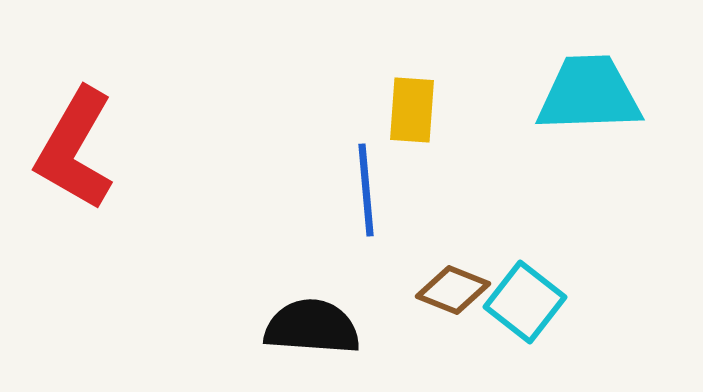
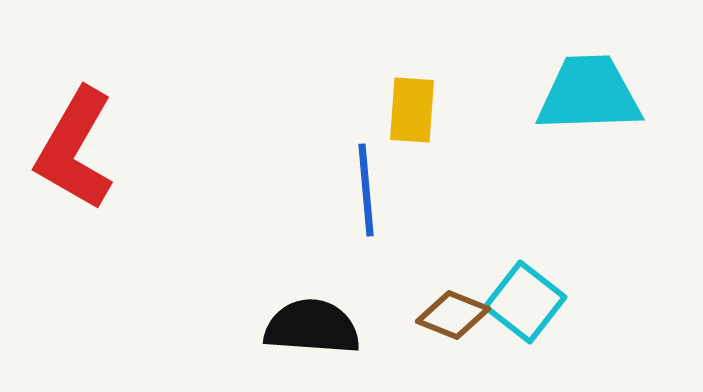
brown diamond: moved 25 px down
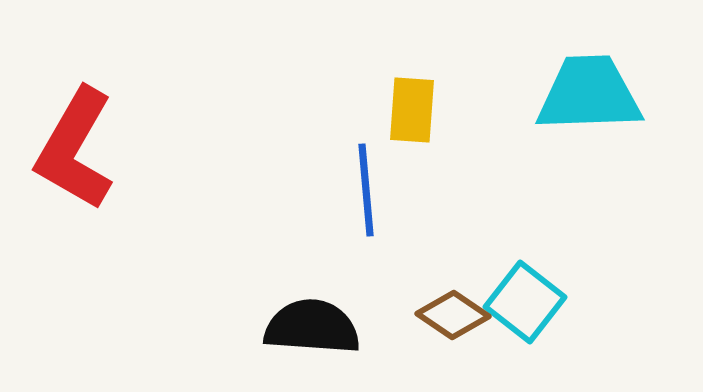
brown diamond: rotated 12 degrees clockwise
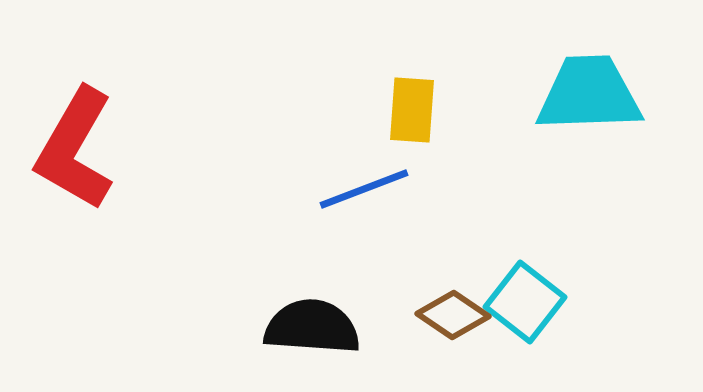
blue line: moved 2 px left, 1 px up; rotated 74 degrees clockwise
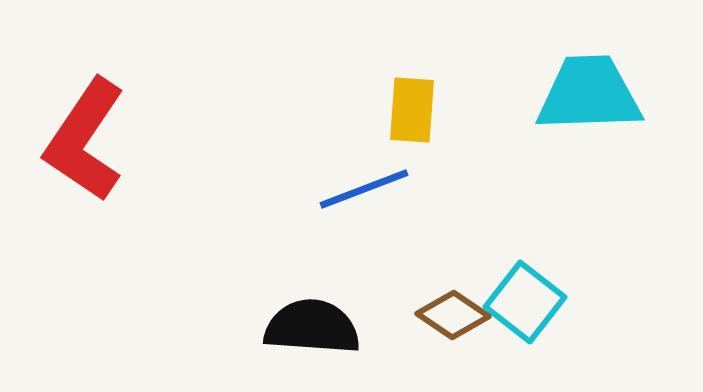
red L-shape: moved 10 px right, 9 px up; rotated 4 degrees clockwise
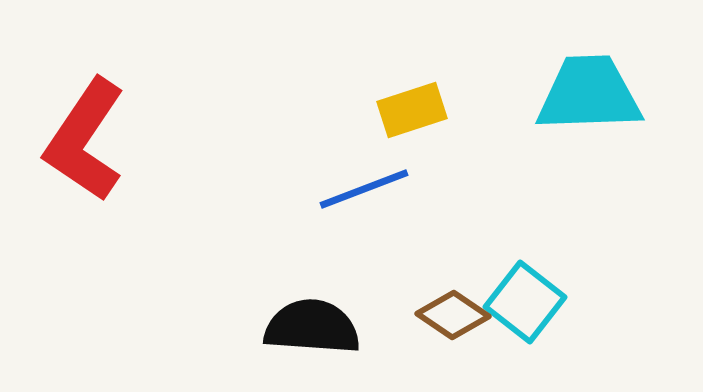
yellow rectangle: rotated 68 degrees clockwise
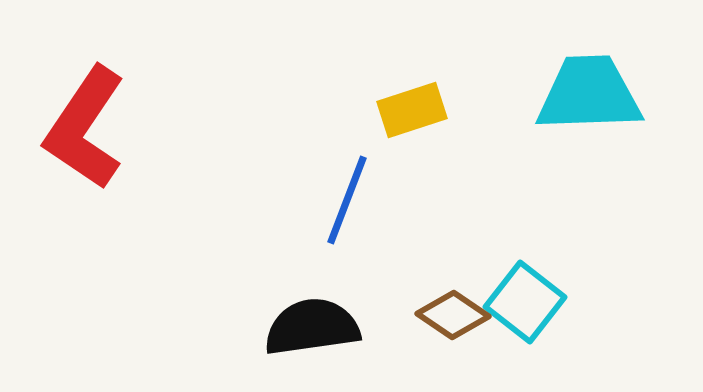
red L-shape: moved 12 px up
blue line: moved 17 px left, 11 px down; rotated 48 degrees counterclockwise
black semicircle: rotated 12 degrees counterclockwise
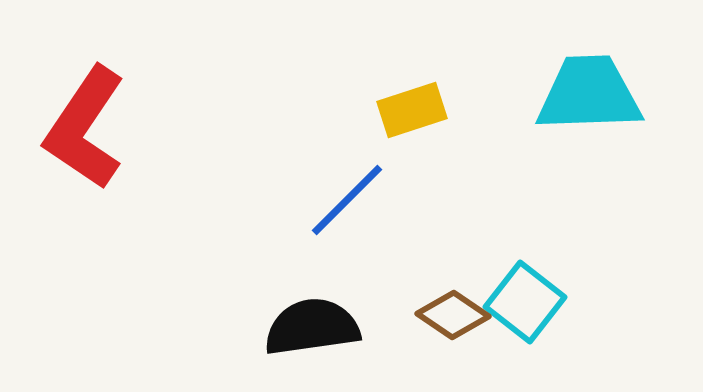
blue line: rotated 24 degrees clockwise
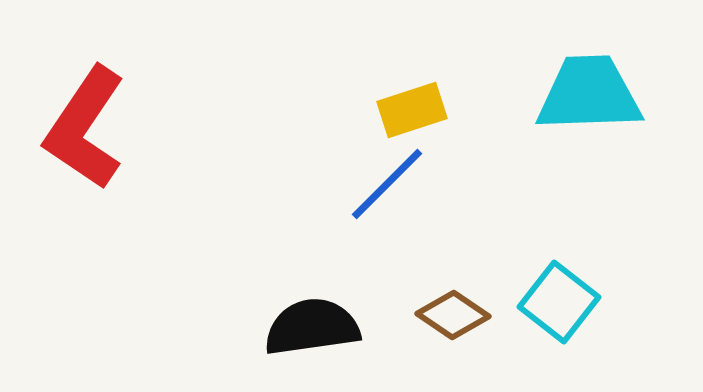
blue line: moved 40 px right, 16 px up
cyan square: moved 34 px right
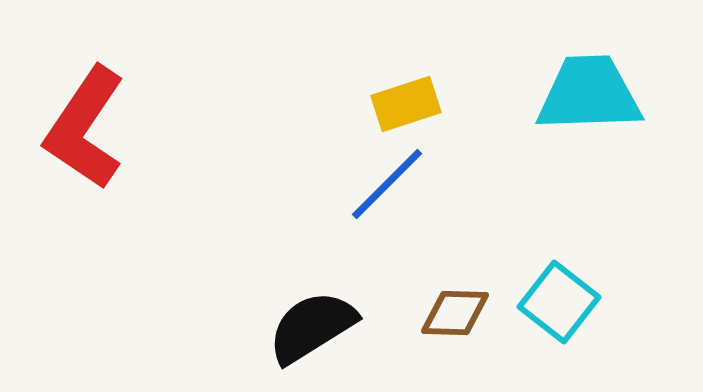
yellow rectangle: moved 6 px left, 6 px up
brown diamond: moved 2 px right, 2 px up; rotated 32 degrees counterclockwise
black semicircle: rotated 24 degrees counterclockwise
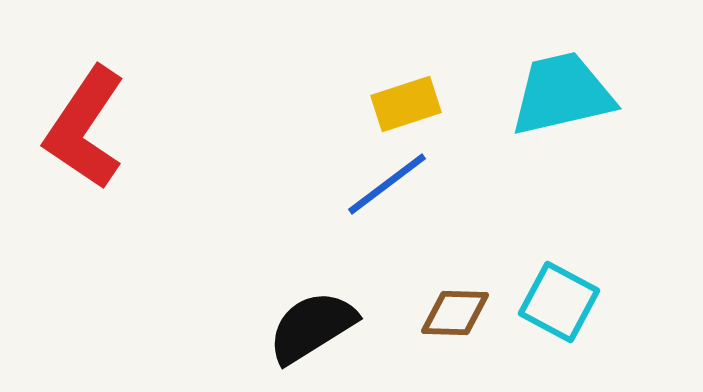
cyan trapezoid: moved 27 px left; rotated 11 degrees counterclockwise
blue line: rotated 8 degrees clockwise
cyan square: rotated 10 degrees counterclockwise
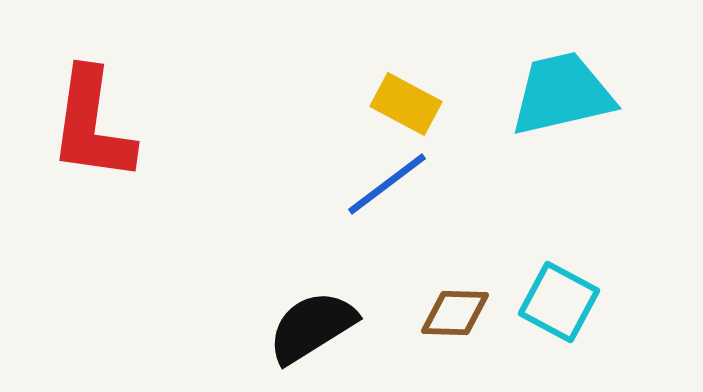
yellow rectangle: rotated 46 degrees clockwise
red L-shape: moved 7 px right, 3 px up; rotated 26 degrees counterclockwise
